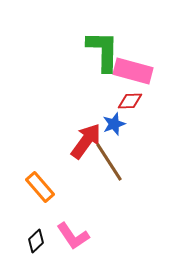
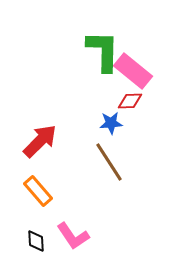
pink rectangle: rotated 24 degrees clockwise
blue star: moved 3 px left, 1 px up; rotated 15 degrees clockwise
red arrow: moved 46 px left; rotated 9 degrees clockwise
orange rectangle: moved 2 px left, 4 px down
black diamond: rotated 50 degrees counterclockwise
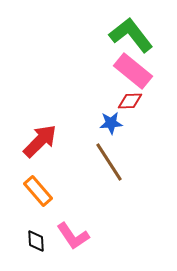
green L-shape: moved 28 px right, 16 px up; rotated 39 degrees counterclockwise
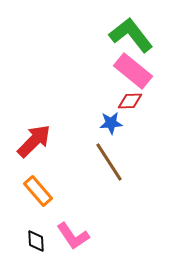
red arrow: moved 6 px left
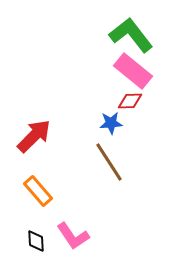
red arrow: moved 5 px up
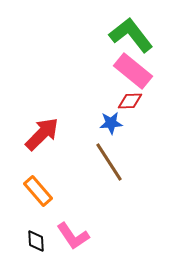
red arrow: moved 8 px right, 2 px up
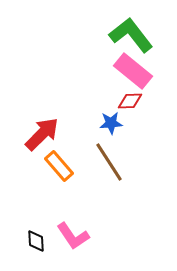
orange rectangle: moved 21 px right, 25 px up
